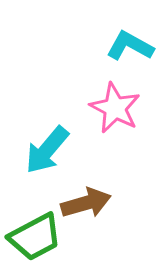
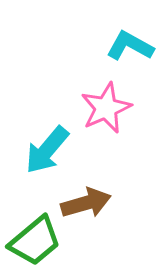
pink star: moved 9 px left; rotated 21 degrees clockwise
green trapezoid: moved 4 px down; rotated 12 degrees counterclockwise
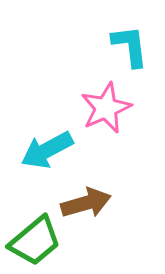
cyan L-shape: rotated 54 degrees clockwise
cyan arrow: rotated 22 degrees clockwise
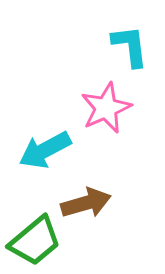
cyan arrow: moved 2 px left
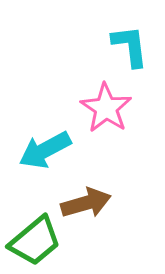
pink star: rotated 15 degrees counterclockwise
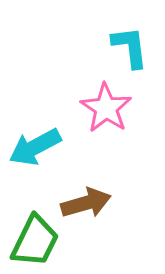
cyan L-shape: moved 1 px down
cyan arrow: moved 10 px left, 3 px up
green trapezoid: rotated 24 degrees counterclockwise
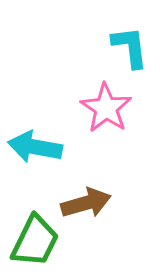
cyan arrow: rotated 38 degrees clockwise
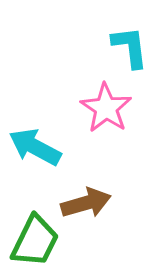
cyan arrow: rotated 18 degrees clockwise
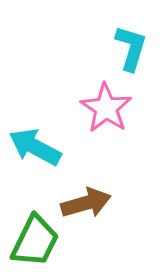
cyan L-shape: moved 1 px right, 1 px down; rotated 24 degrees clockwise
